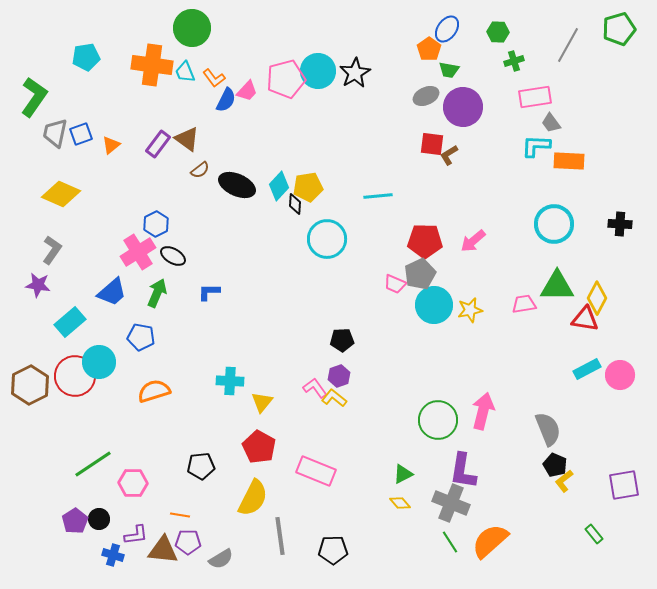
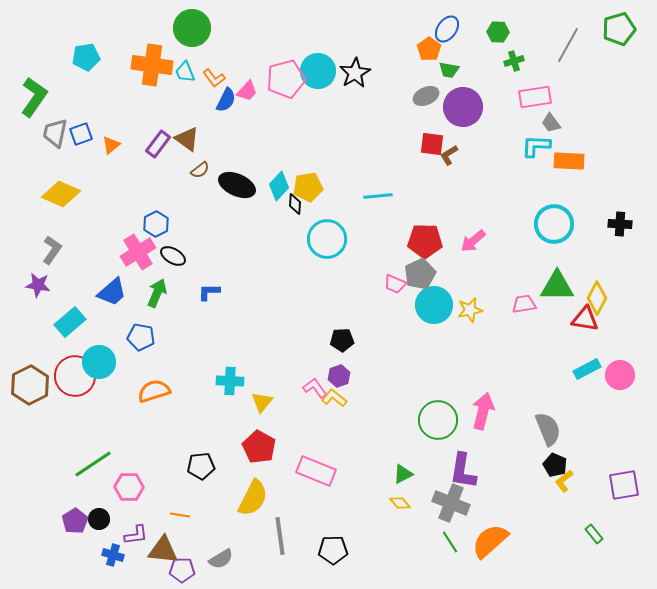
pink hexagon at (133, 483): moved 4 px left, 4 px down
purple pentagon at (188, 542): moved 6 px left, 28 px down
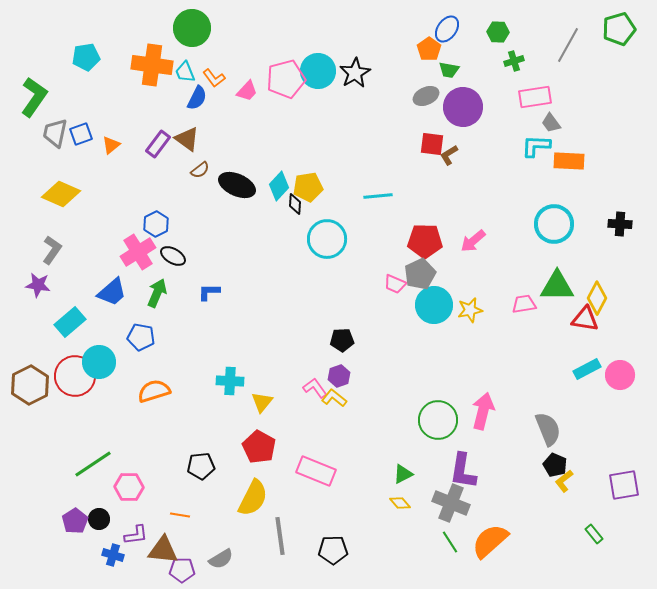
blue semicircle at (226, 100): moved 29 px left, 2 px up
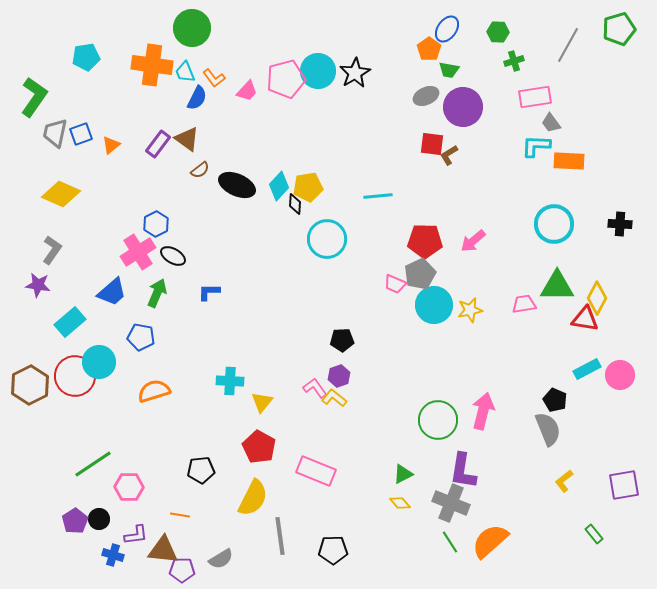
black pentagon at (555, 465): moved 65 px up
black pentagon at (201, 466): moved 4 px down
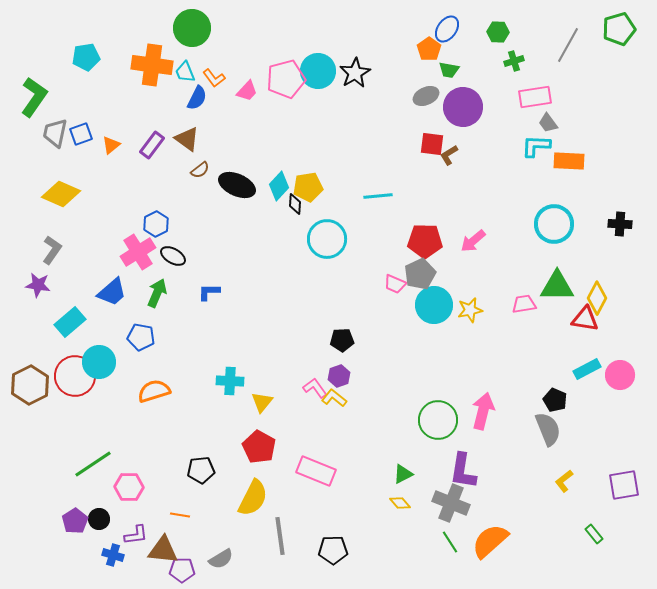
gray trapezoid at (551, 123): moved 3 px left
purple rectangle at (158, 144): moved 6 px left, 1 px down
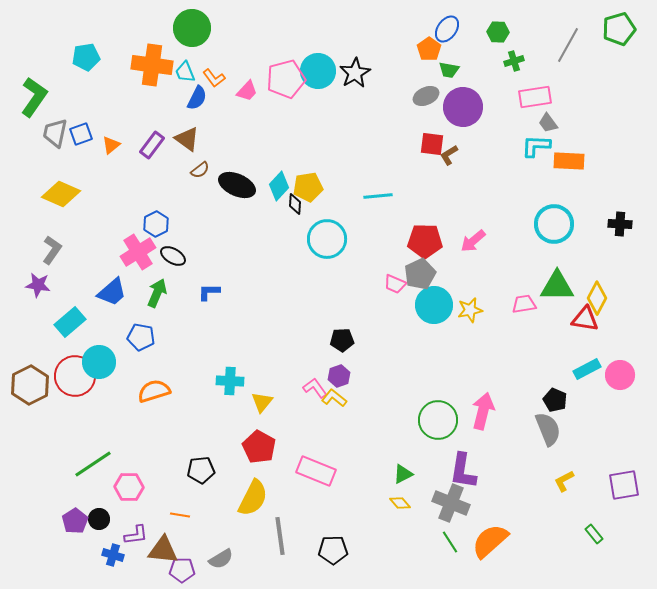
yellow L-shape at (564, 481): rotated 10 degrees clockwise
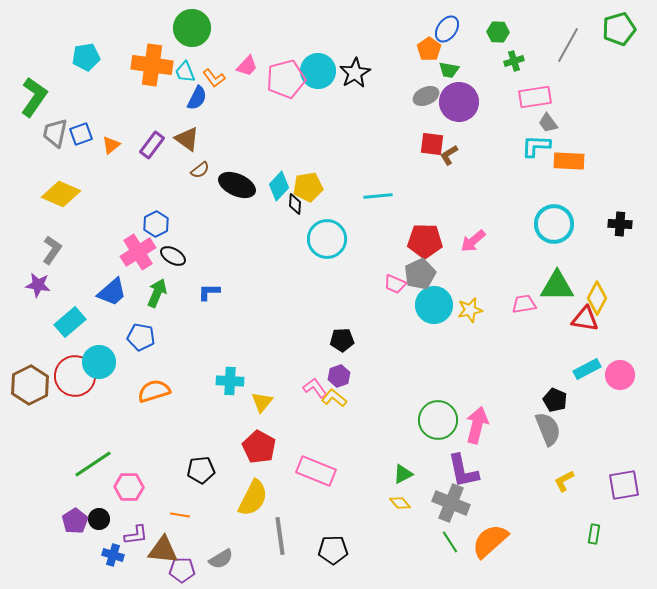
pink trapezoid at (247, 91): moved 25 px up
purple circle at (463, 107): moved 4 px left, 5 px up
pink arrow at (483, 411): moved 6 px left, 14 px down
purple L-shape at (463, 471): rotated 21 degrees counterclockwise
green rectangle at (594, 534): rotated 48 degrees clockwise
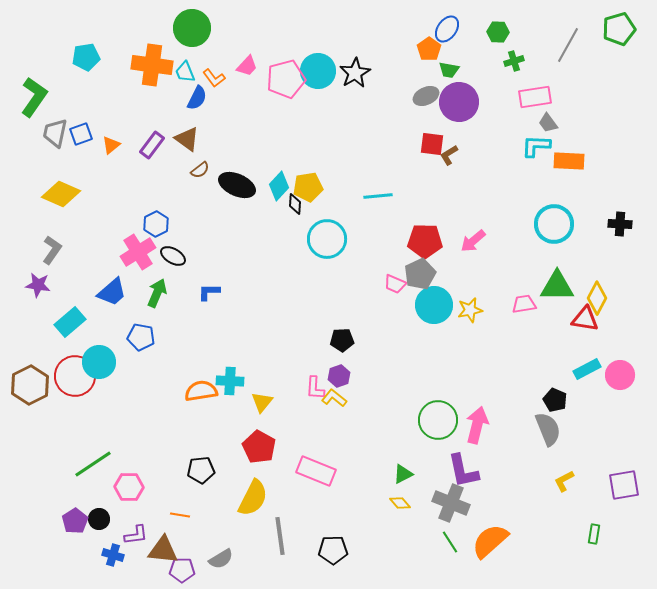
pink L-shape at (315, 388): rotated 140 degrees counterclockwise
orange semicircle at (154, 391): moved 47 px right; rotated 8 degrees clockwise
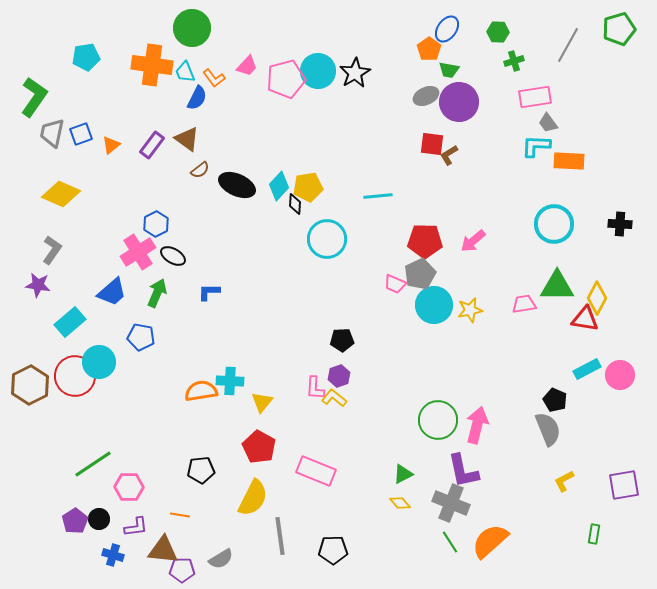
gray trapezoid at (55, 133): moved 3 px left
purple L-shape at (136, 535): moved 8 px up
